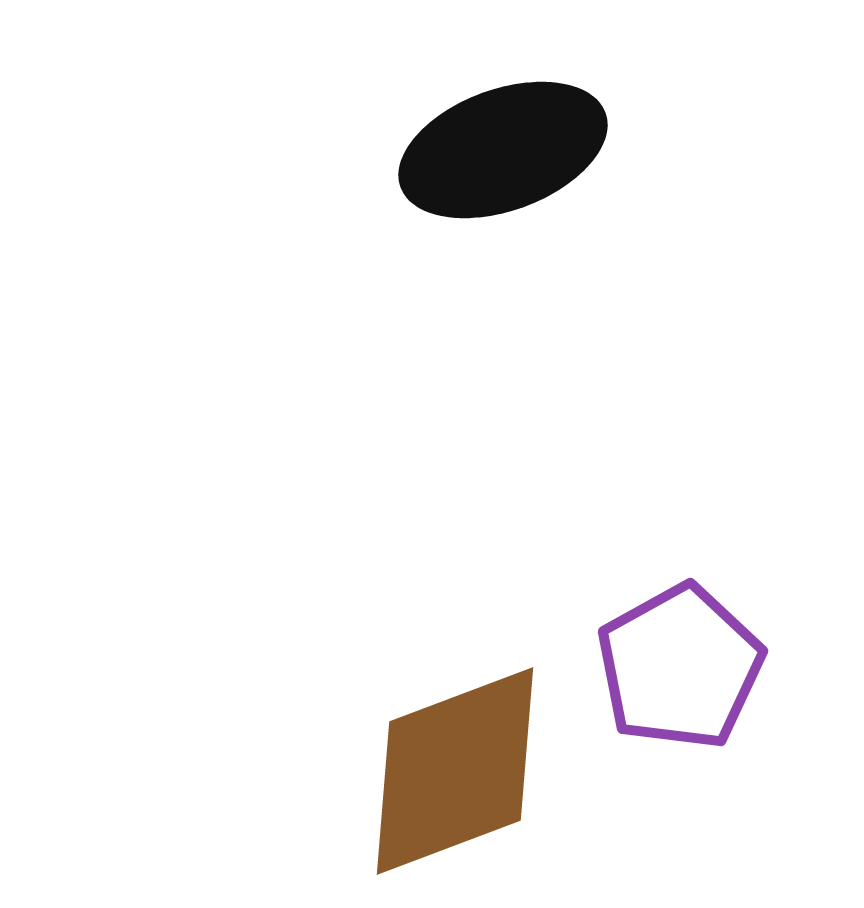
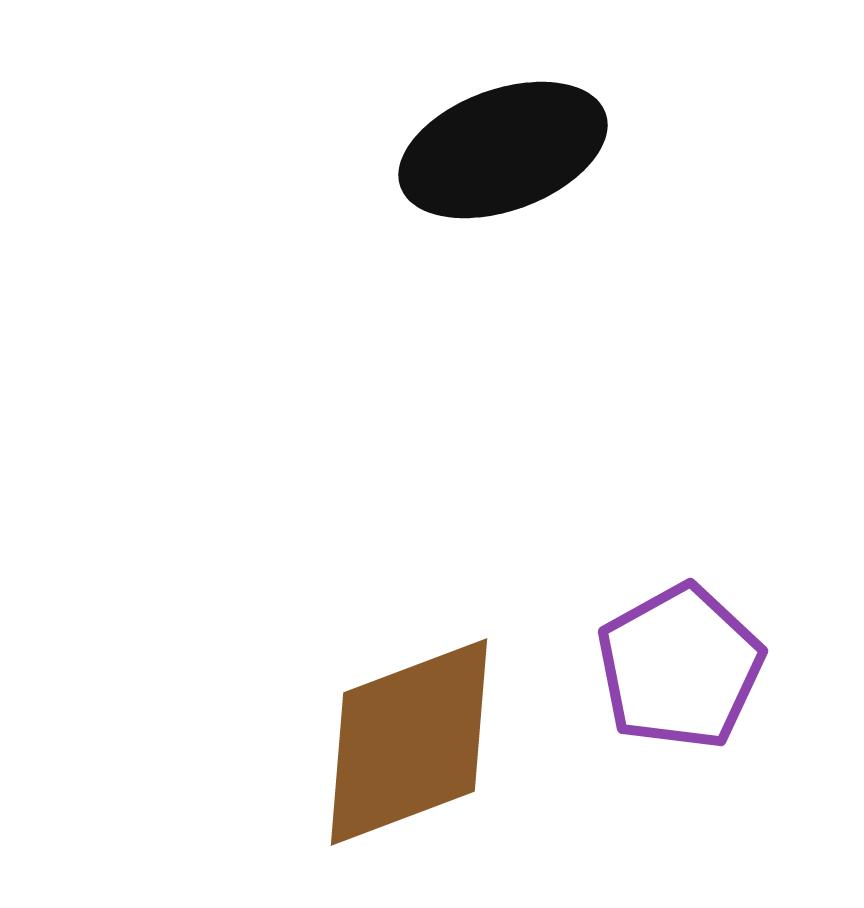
brown diamond: moved 46 px left, 29 px up
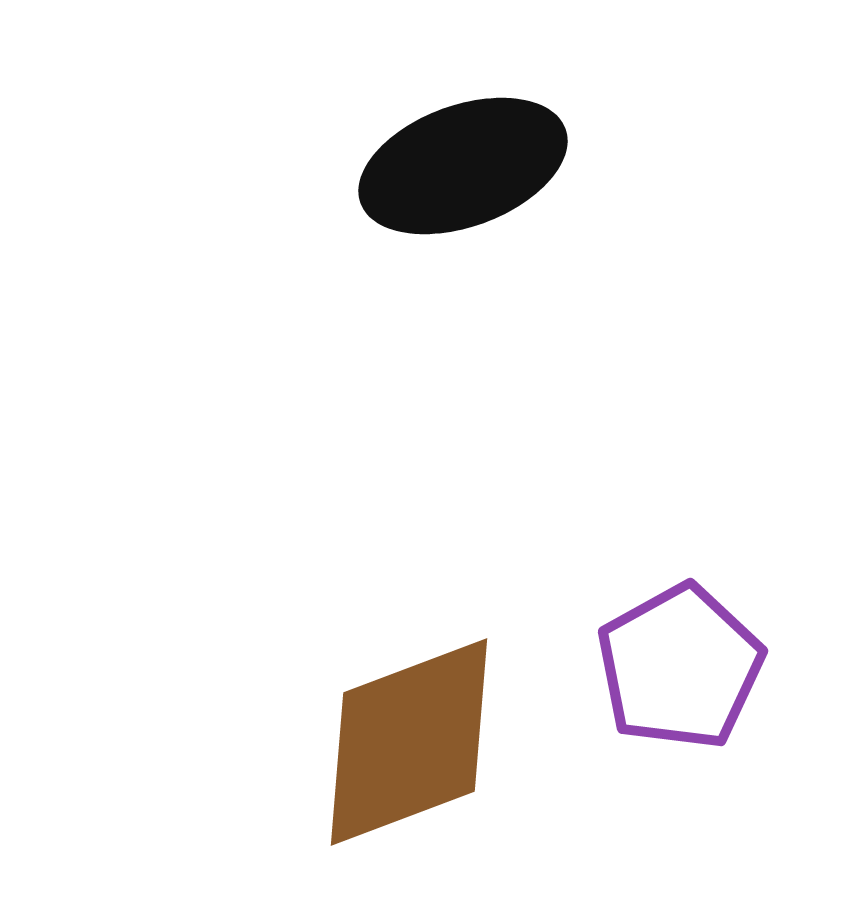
black ellipse: moved 40 px left, 16 px down
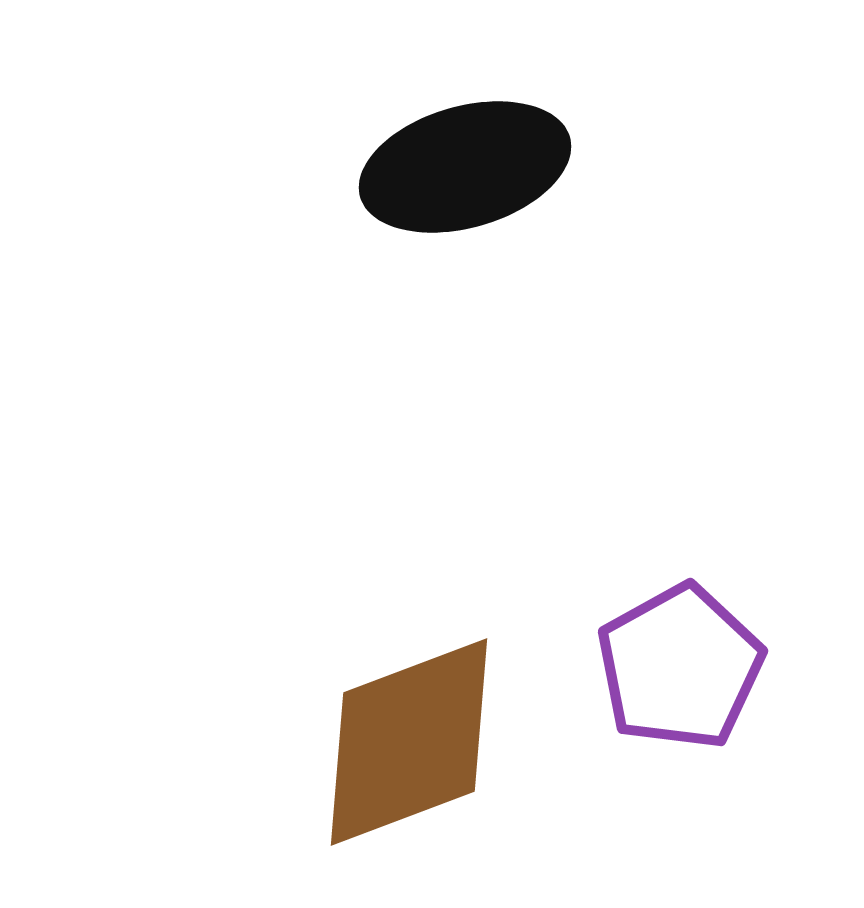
black ellipse: moved 2 px right, 1 px down; rotated 4 degrees clockwise
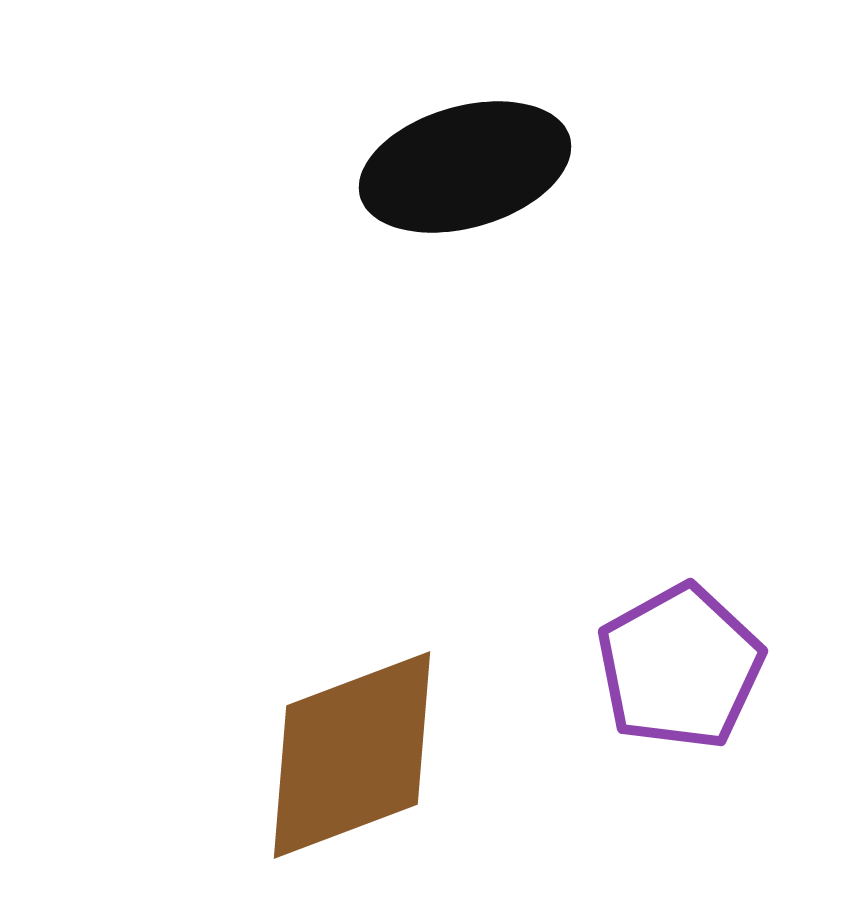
brown diamond: moved 57 px left, 13 px down
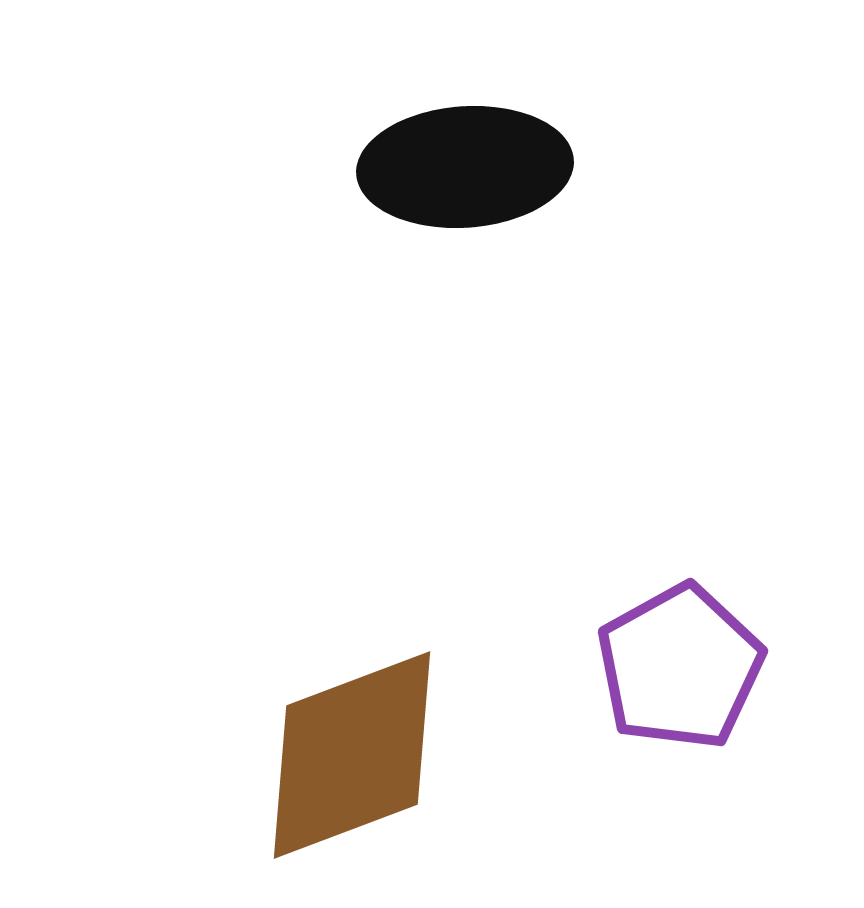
black ellipse: rotated 12 degrees clockwise
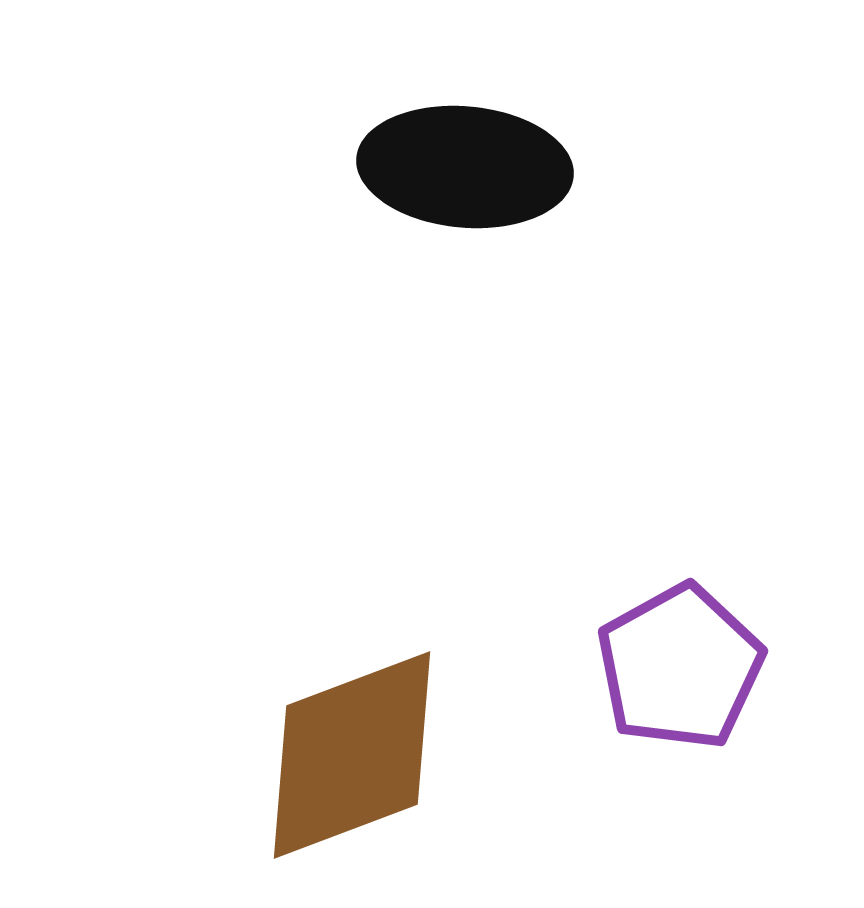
black ellipse: rotated 9 degrees clockwise
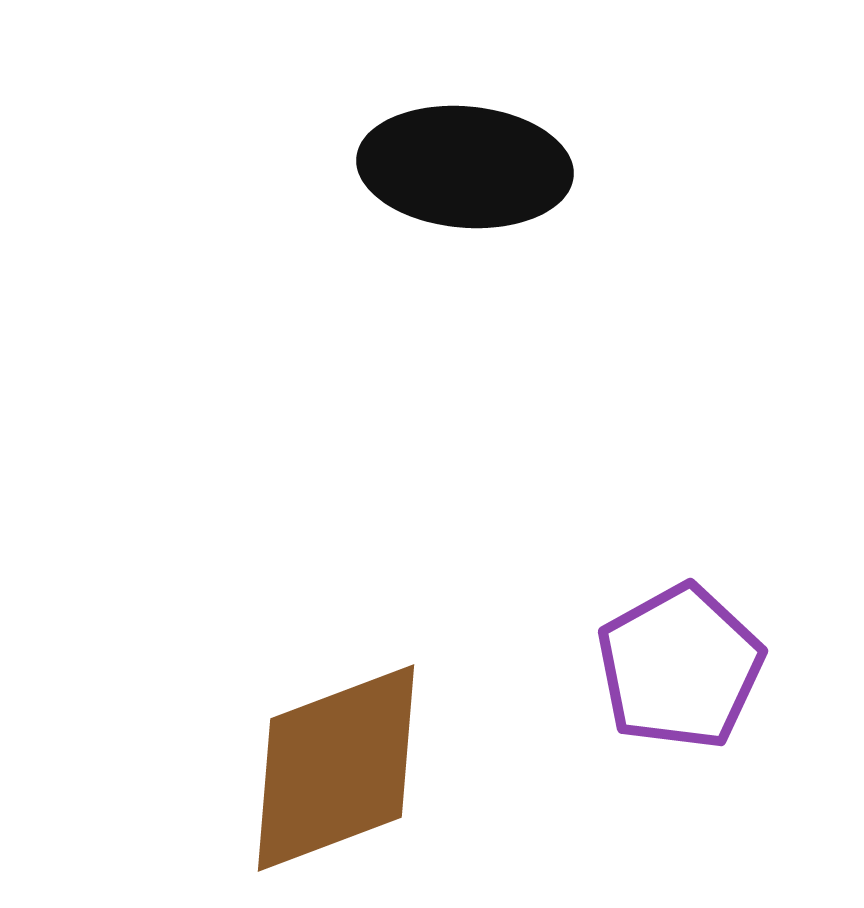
brown diamond: moved 16 px left, 13 px down
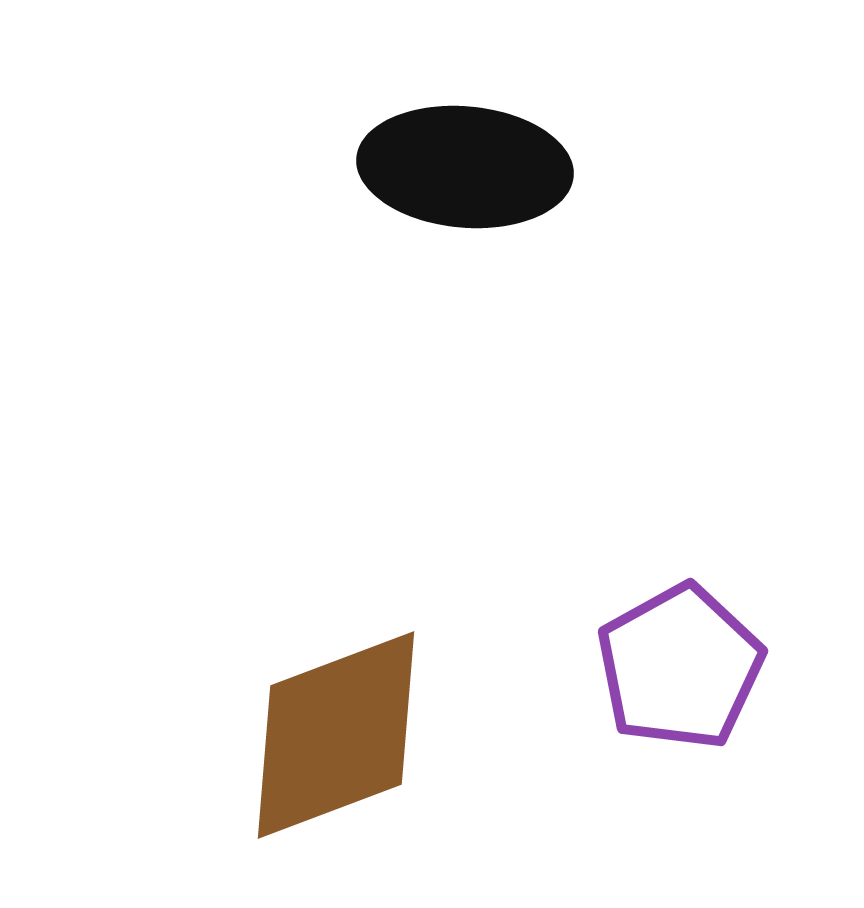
brown diamond: moved 33 px up
